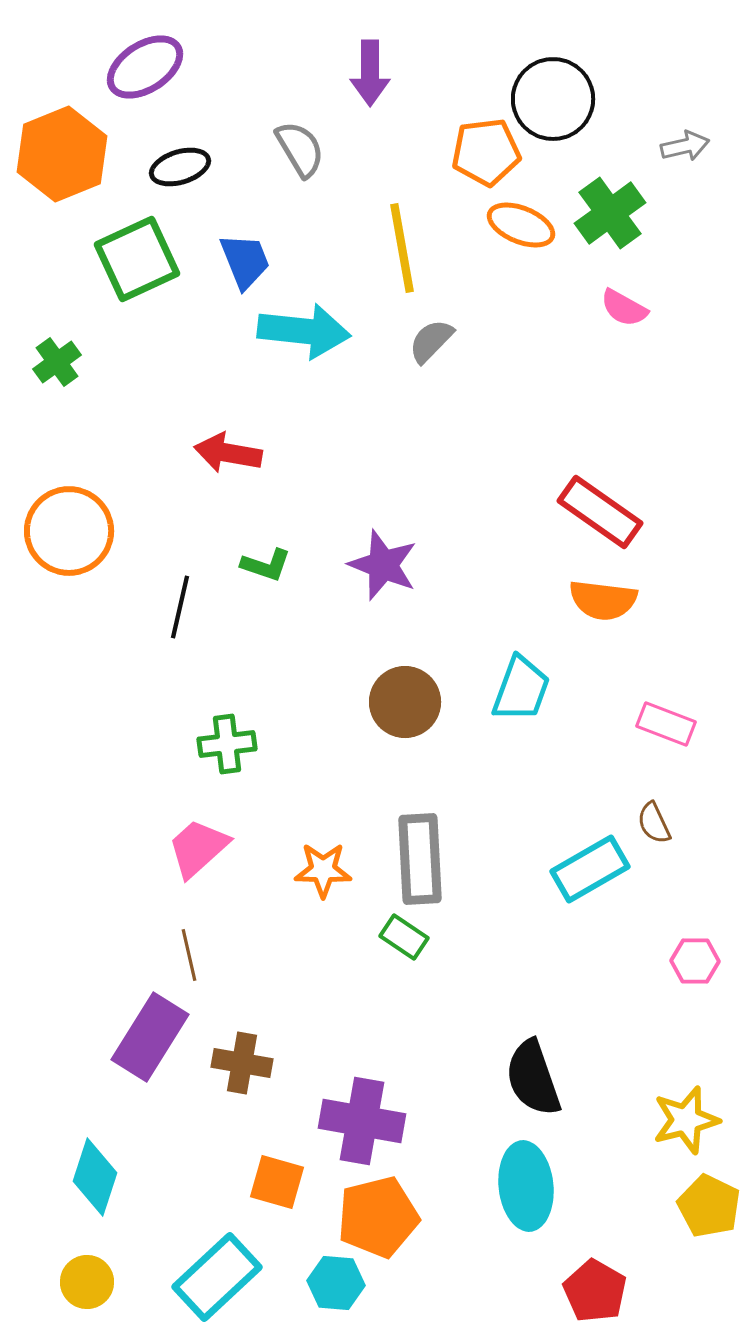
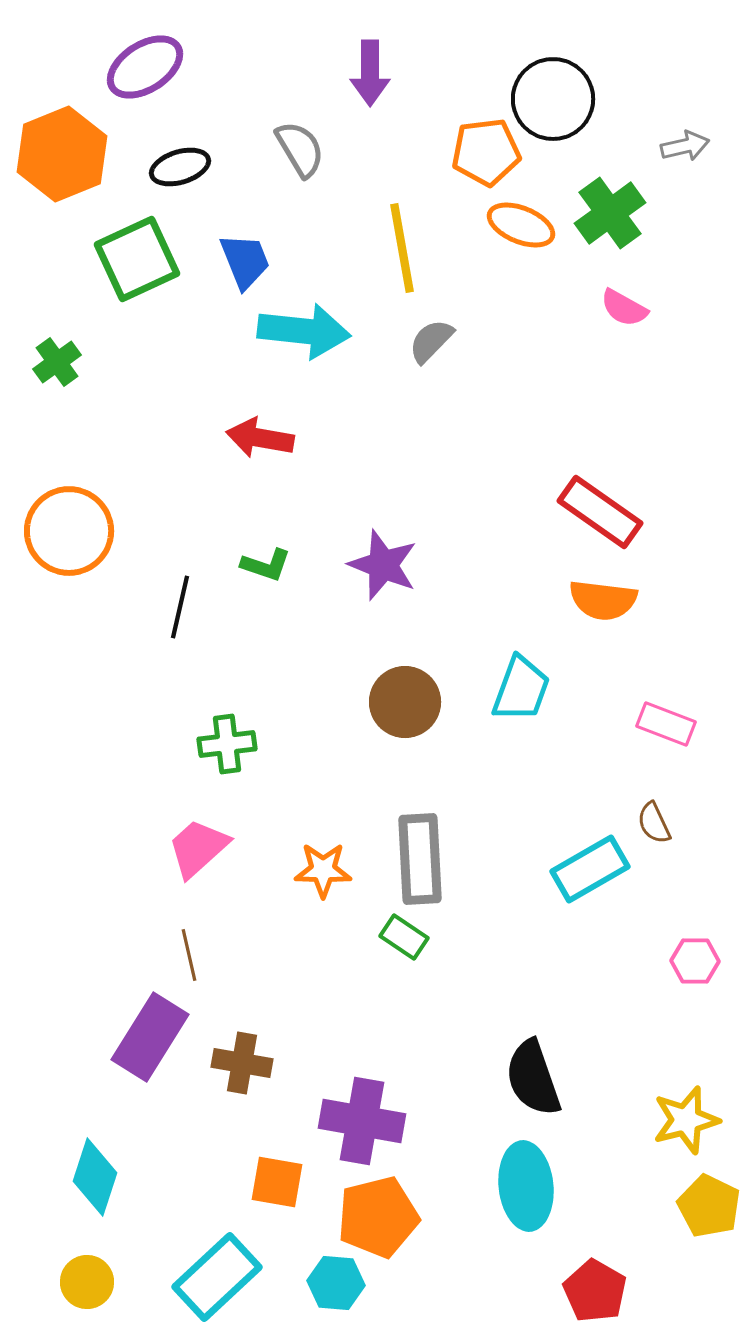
red arrow at (228, 453): moved 32 px right, 15 px up
orange square at (277, 1182): rotated 6 degrees counterclockwise
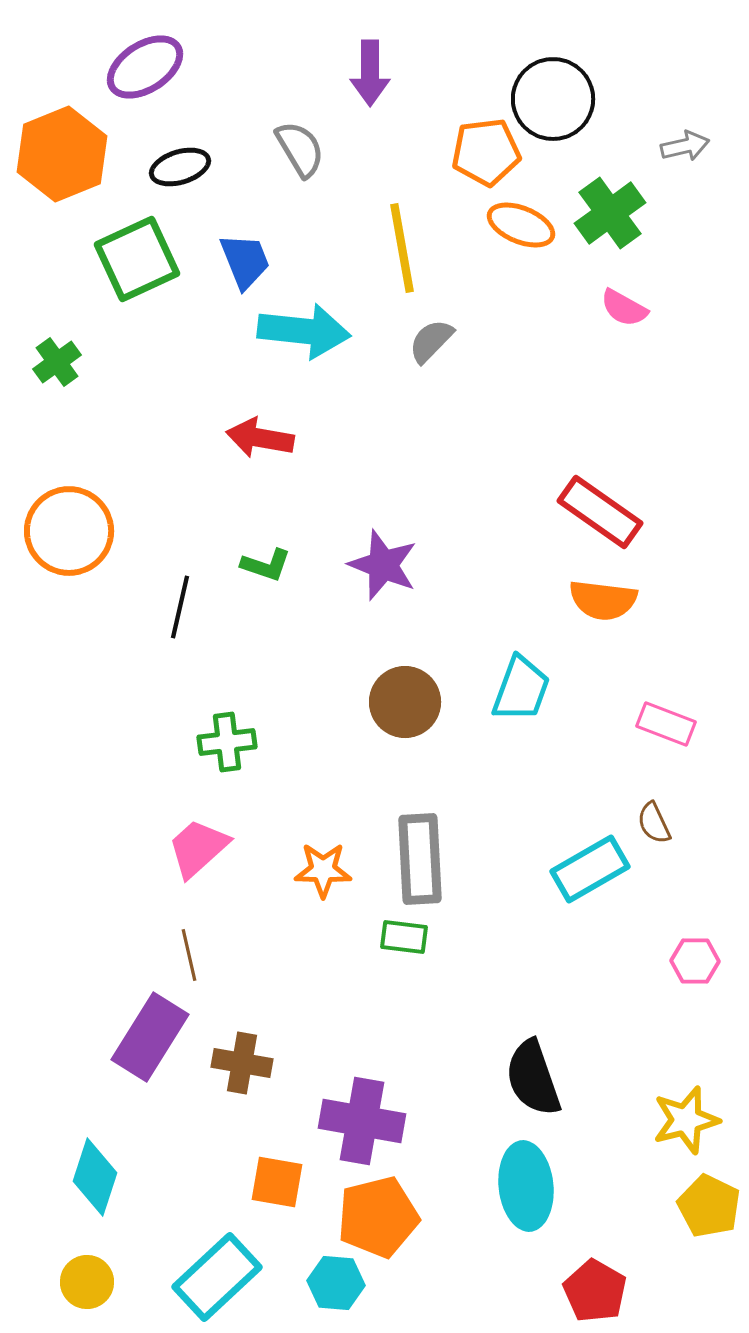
green cross at (227, 744): moved 2 px up
green rectangle at (404, 937): rotated 27 degrees counterclockwise
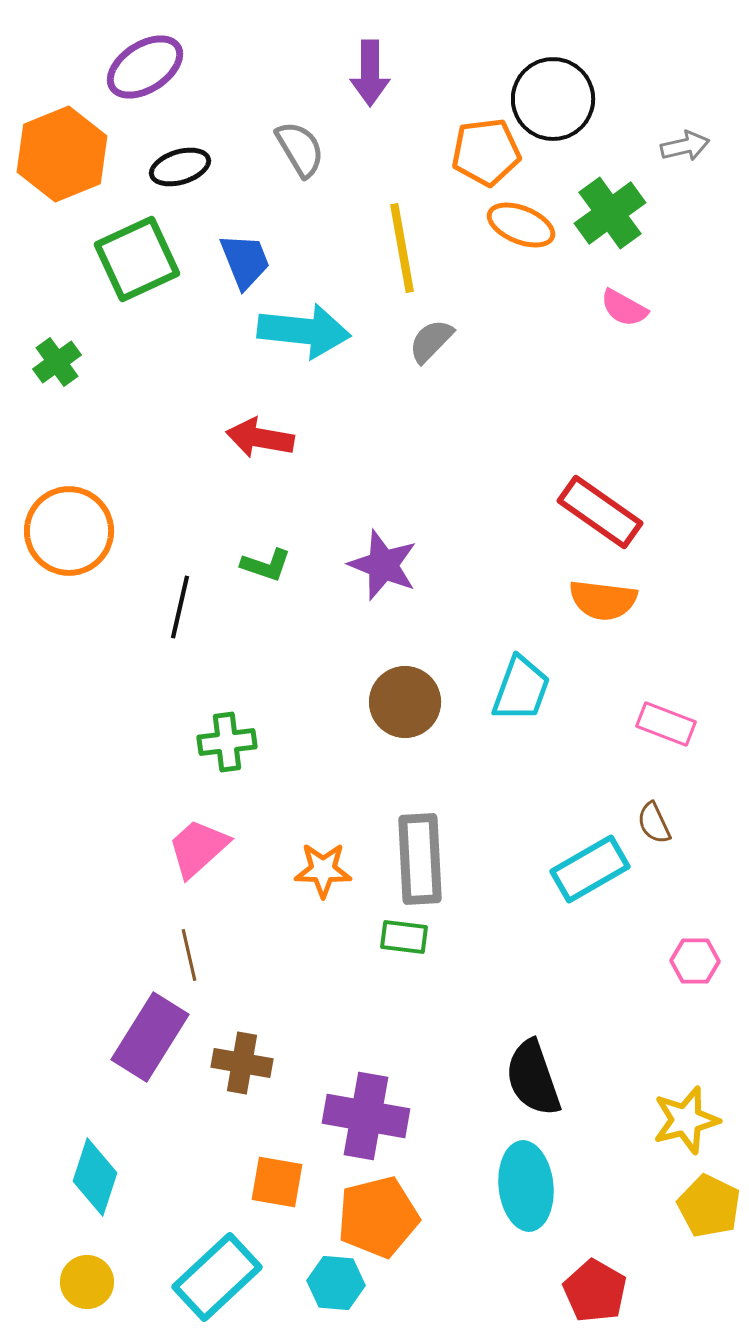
purple cross at (362, 1121): moved 4 px right, 5 px up
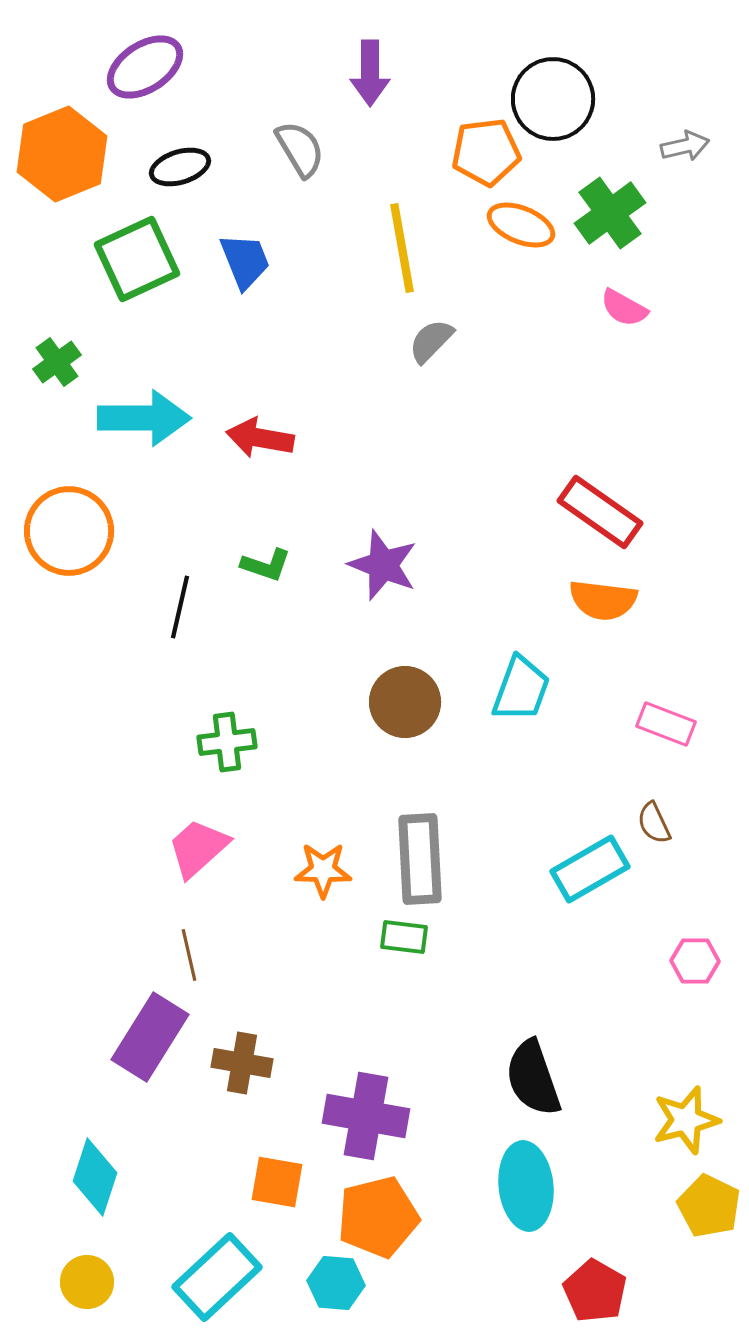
cyan arrow at (304, 331): moved 160 px left, 87 px down; rotated 6 degrees counterclockwise
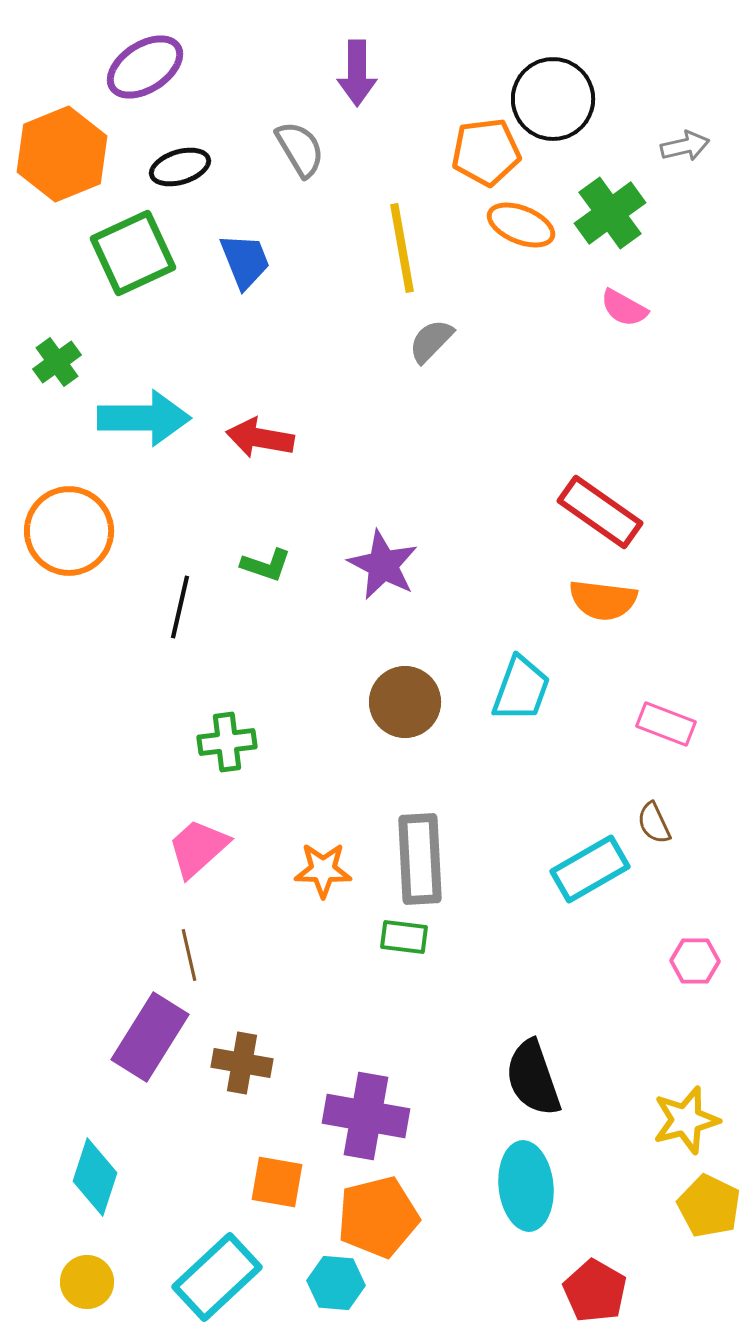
purple arrow at (370, 73): moved 13 px left
green square at (137, 259): moved 4 px left, 6 px up
purple star at (383, 565): rotated 6 degrees clockwise
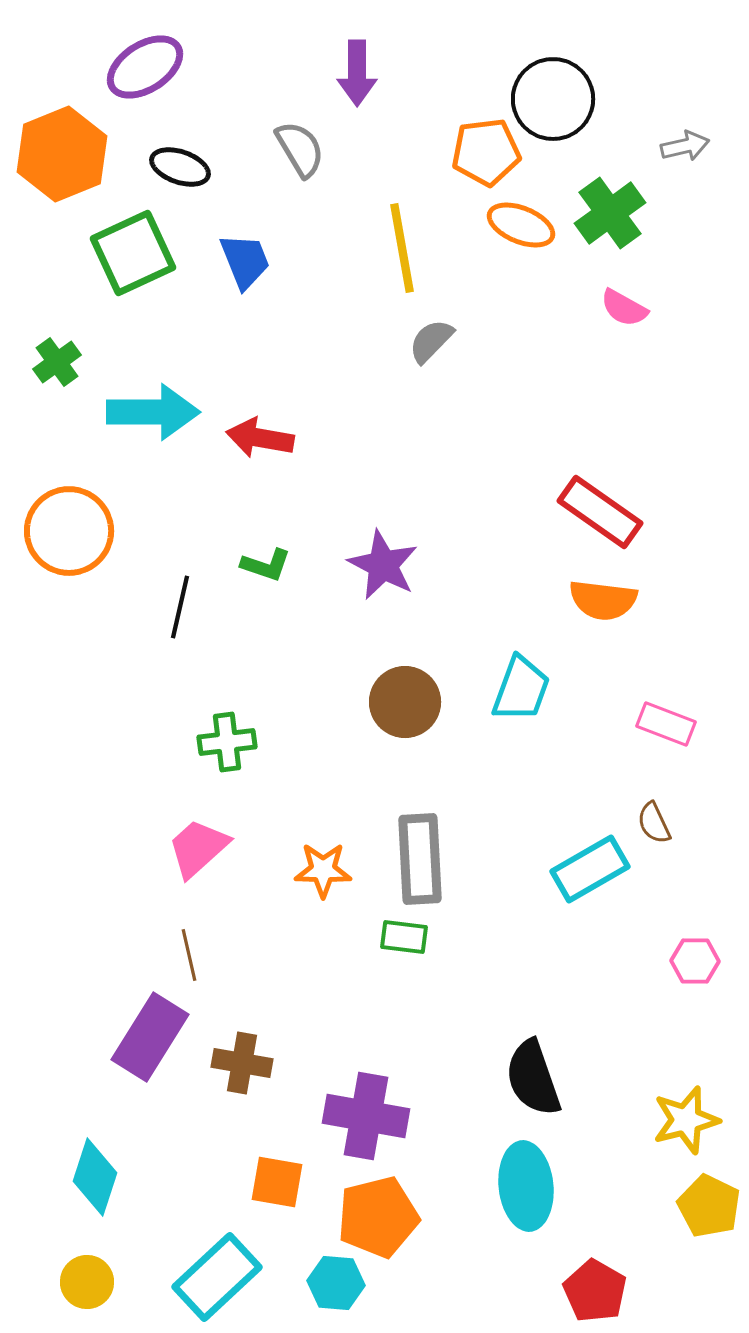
black ellipse at (180, 167): rotated 36 degrees clockwise
cyan arrow at (144, 418): moved 9 px right, 6 px up
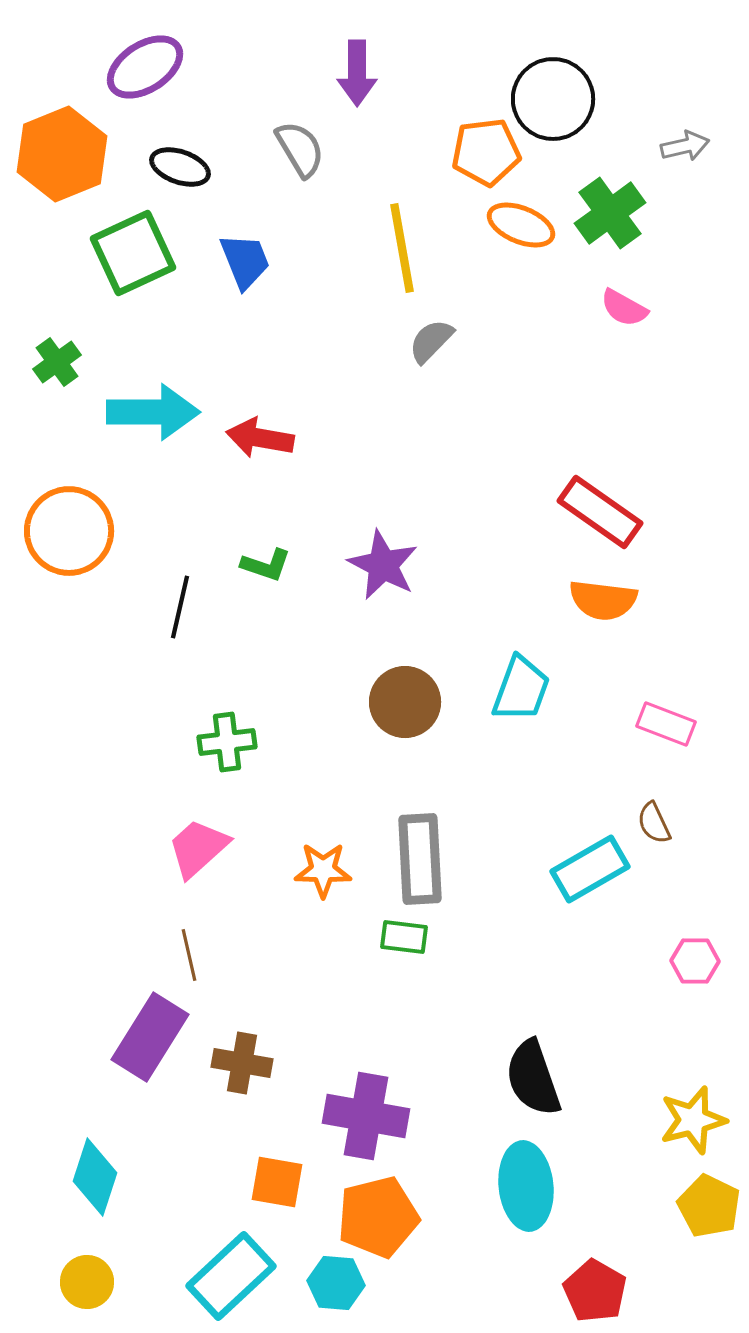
yellow star at (686, 1120): moved 7 px right
cyan rectangle at (217, 1277): moved 14 px right, 1 px up
